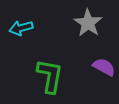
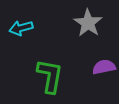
purple semicircle: rotated 40 degrees counterclockwise
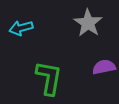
green L-shape: moved 1 px left, 2 px down
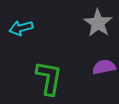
gray star: moved 10 px right
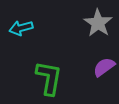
purple semicircle: rotated 25 degrees counterclockwise
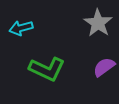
green L-shape: moved 2 px left, 9 px up; rotated 105 degrees clockwise
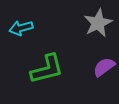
gray star: rotated 12 degrees clockwise
green L-shape: rotated 39 degrees counterclockwise
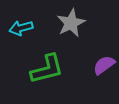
gray star: moved 27 px left
purple semicircle: moved 2 px up
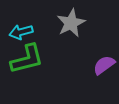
cyan arrow: moved 4 px down
green L-shape: moved 20 px left, 10 px up
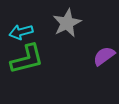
gray star: moved 4 px left
purple semicircle: moved 9 px up
